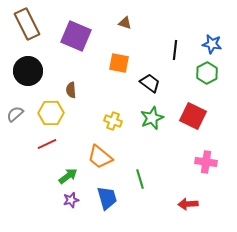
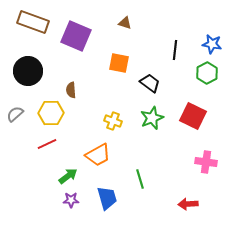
brown rectangle: moved 6 px right, 2 px up; rotated 44 degrees counterclockwise
orange trapezoid: moved 2 px left, 2 px up; rotated 68 degrees counterclockwise
purple star: rotated 14 degrees clockwise
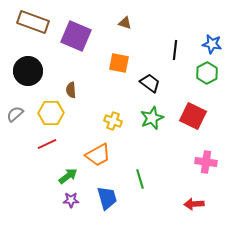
red arrow: moved 6 px right
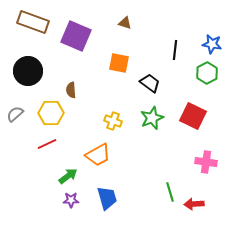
green line: moved 30 px right, 13 px down
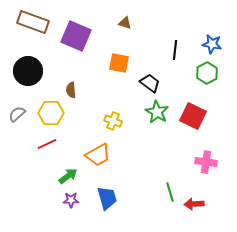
gray semicircle: moved 2 px right
green star: moved 5 px right, 6 px up; rotated 20 degrees counterclockwise
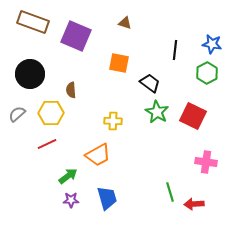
black circle: moved 2 px right, 3 px down
yellow cross: rotated 18 degrees counterclockwise
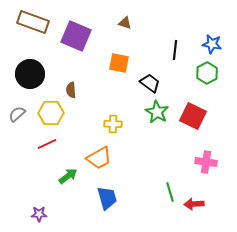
yellow cross: moved 3 px down
orange trapezoid: moved 1 px right, 3 px down
purple star: moved 32 px left, 14 px down
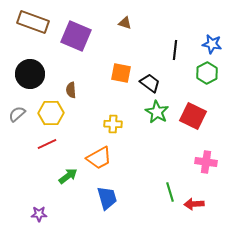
orange square: moved 2 px right, 10 px down
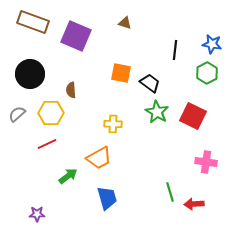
purple star: moved 2 px left
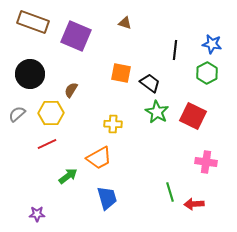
brown semicircle: rotated 35 degrees clockwise
